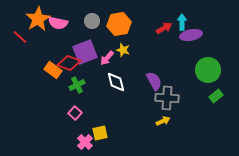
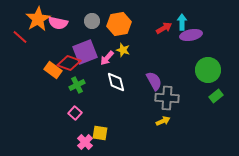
yellow square: rotated 21 degrees clockwise
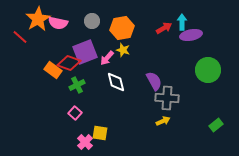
orange hexagon: moved 3 px right, 4 px down
green rectangle: moved 29 px down
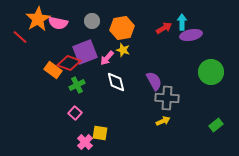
green circle: moved 3 px right, 2 px down
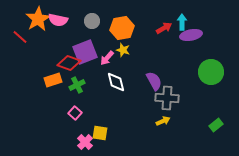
pink semicircle: moved 3 px up
orange rectangle: moved 10 px down; rotated 54 degrees counterclockwise
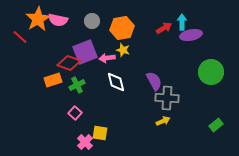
pink arrow: rotated 42 degrees clockwise
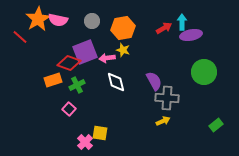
orange hexagon: moved 1 px right
green circle: moved 7 px left
pink square: moved 6 px left, 4 px up
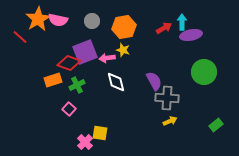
orange hexagon: moved 1 px right, 1 px up
yellow arrow: moved 7 px right
